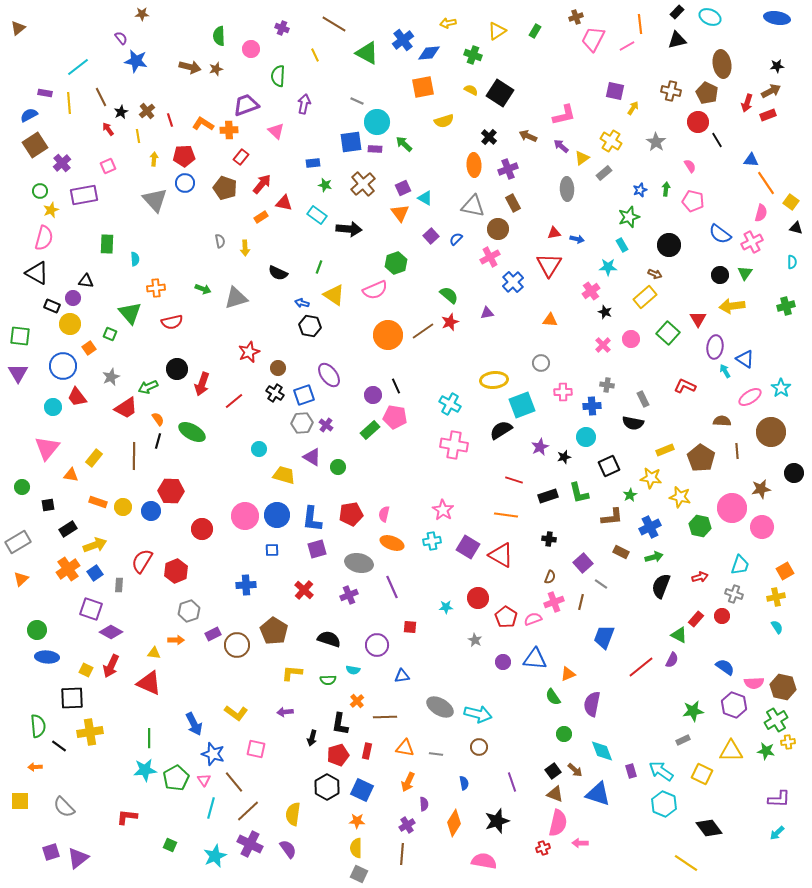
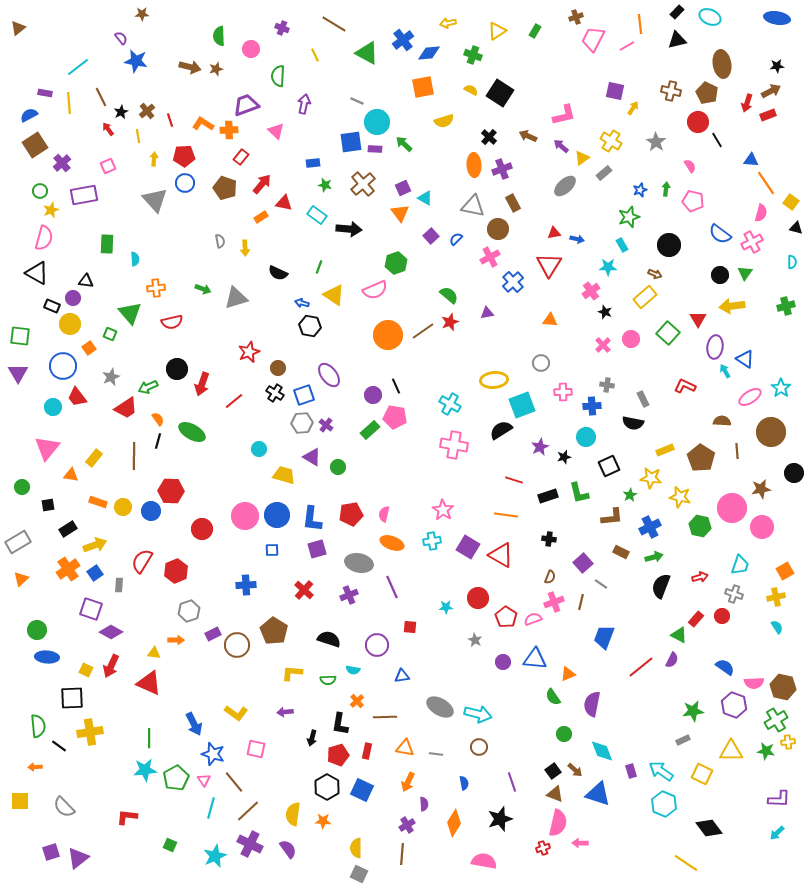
purple cross at (508, 169): moved 6 px left
gray ellipse at (567, 189): moved 2 px left, 3 px up; rotated 50 degrees clockwise
orange star at (357, 821): moved 34 px left
black star at (497, 821): moved 3 px right, 2 px up
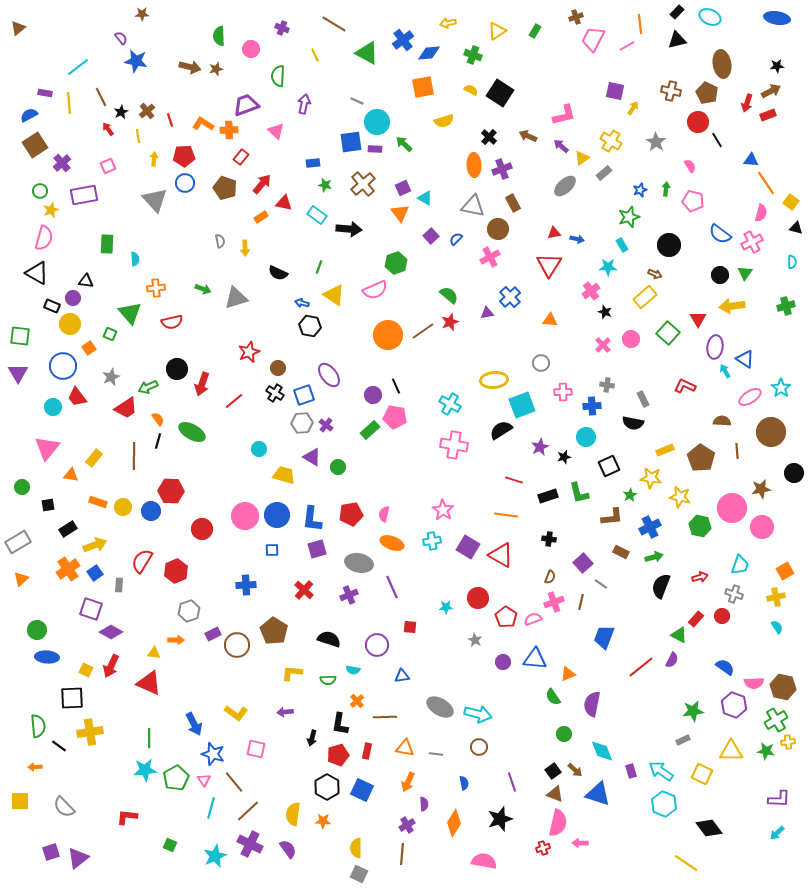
blue cross at (513, 282): moved 3 px left, 15 px down
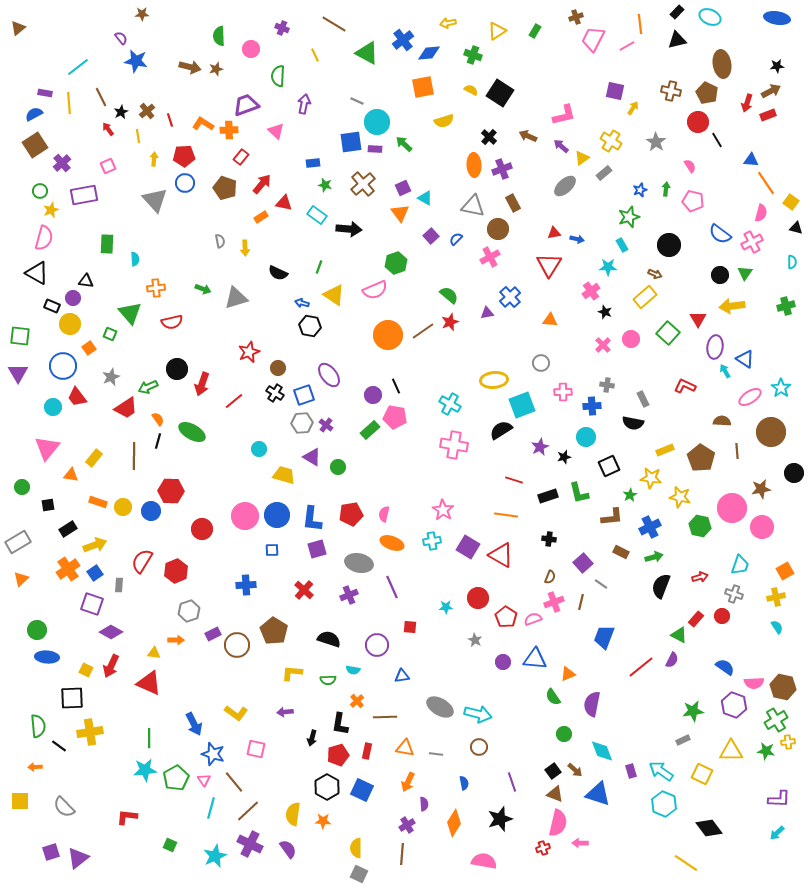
blue semicircle at (29, 115): moved 5 px right, 1 px up
purple square at (91, 609): moved 1 px right, 5 px up
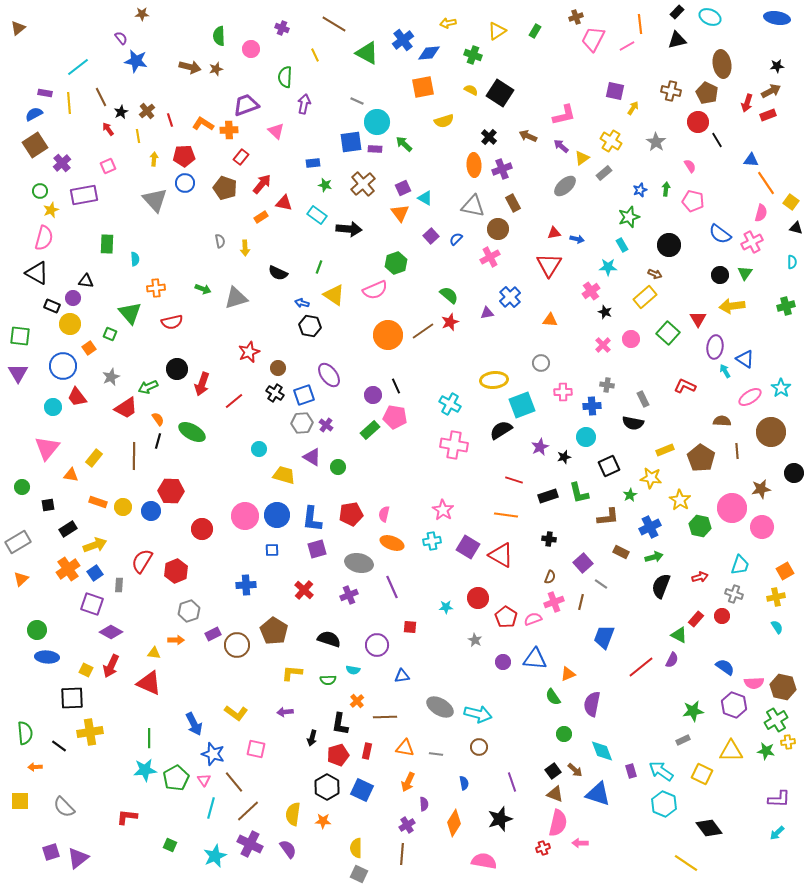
green semicircle at (278, 76): moved 7 px right, 1 px down
yellow star at (680, 497): moved 3 px down; rotated 20 degrees clockwise
brown L-shape at (612, 517): moved 4 px left
green semicircle at (38, 726): moved 13 px left, 7 px down
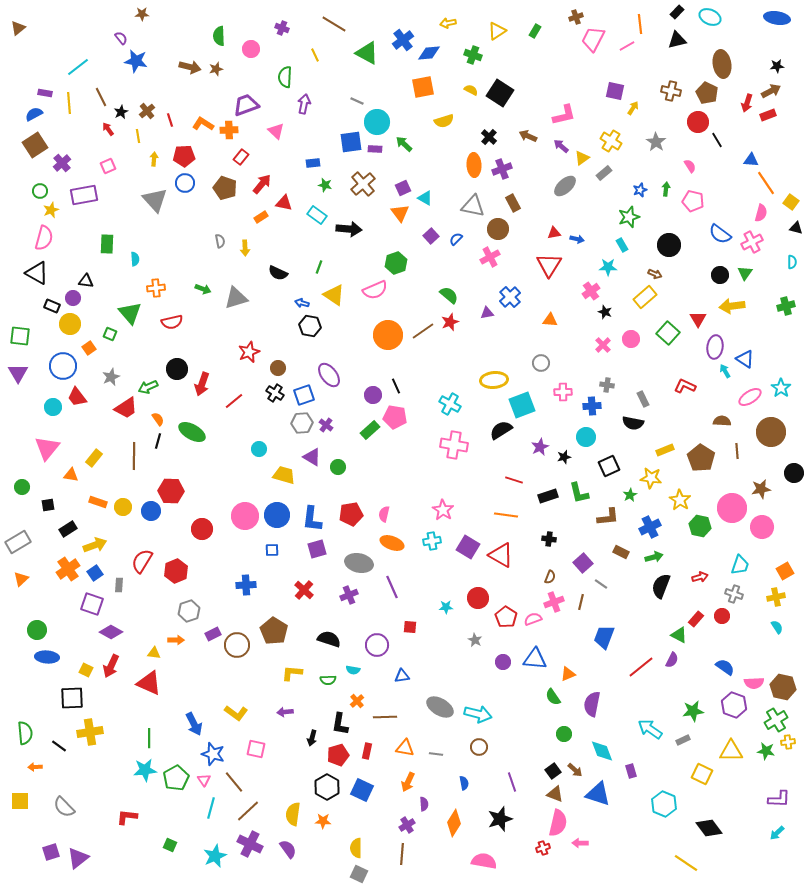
cyan arrow at (661, 771): moved 11 px left, 42 px up
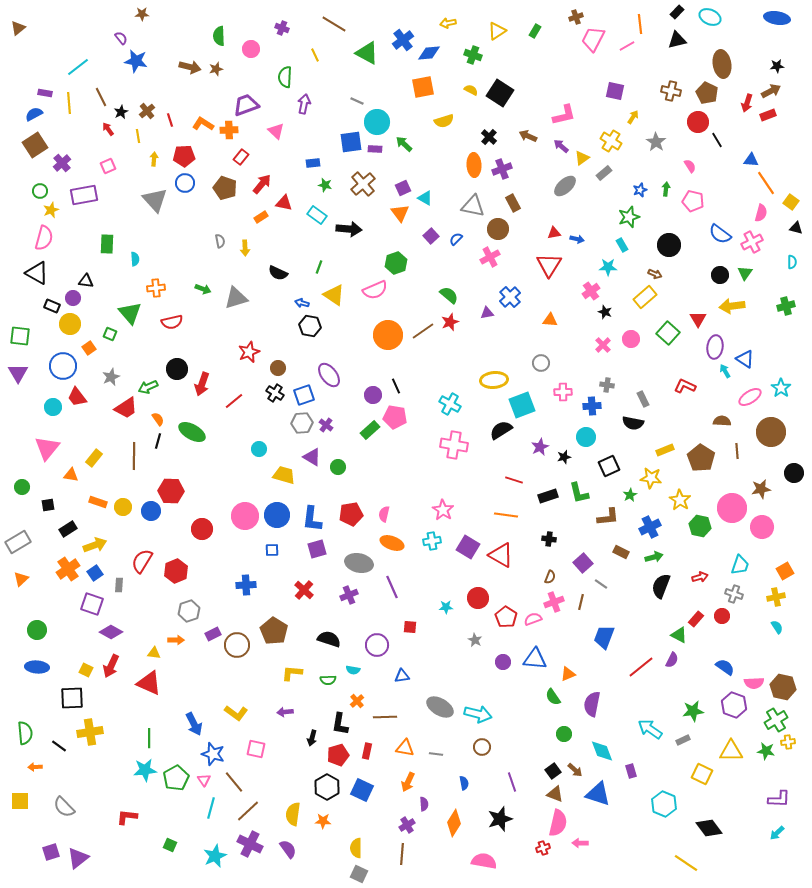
yellow arrow at (633, 108): moved 9 px down
blue ellipse at (47, 657): moved 10 px left, 10 px down
brown circle at (479, 747): moved 3 px right
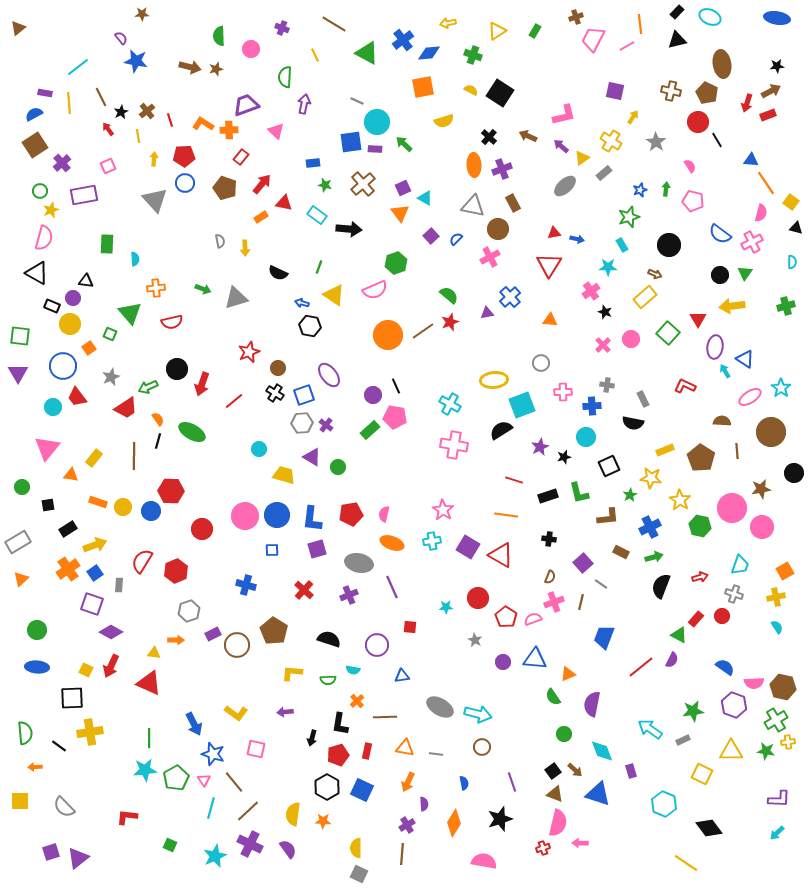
blue cross at (246, 585): rotated 18 degrees clockwise
